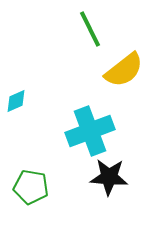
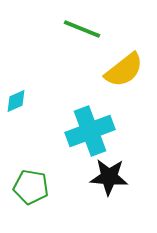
green line: moved 8 px left; rotated 42 degrees counterclockwise
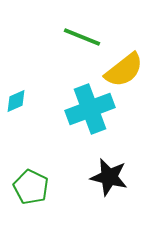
green line: moved 8 px down
cyan cross: moved 22 px up
black star: rotated 9 degrees clockwise
green pentagon: rotated 16 degrees clockwise
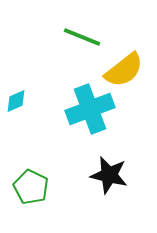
black star: moved 2 px up
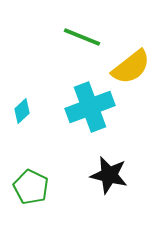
yellow semicircle: moved 7 px right, 3 px up
cyan diamond: moved 6 px right, 10 px down; rotated 20 degrees counterclockwise
cyan cross: moved 2 px up
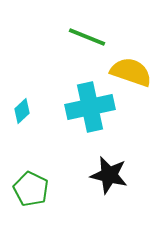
green line: moved 5 px right
yellow semicircle: moved 5 px down; rotated 123 degrees counterclockwise
cyan cross: rotated 9 degrees clockwise
green pentagon: moved 2 px down
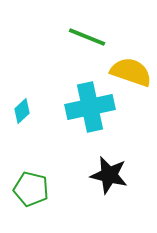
green pentagon: rotated 12 degrees counterclockwise
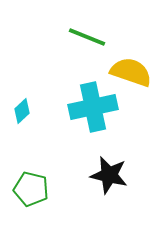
cyan cross: moved 3 px right
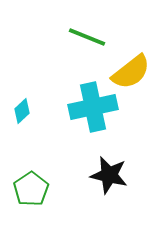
yellow semicircle: rotated 123 degrees clockwise
green pentagon: rotated 24 degrees clockwise
